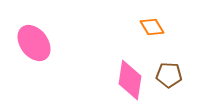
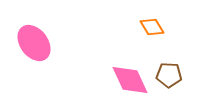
pink diamond: rotated 33 degrees counterclockwise
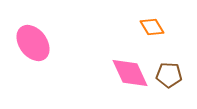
pink ellipse: moved 1 px left
pink diamond: moved 7 px up
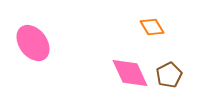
brown pentagon: rotated 30 degrees counterclockwise
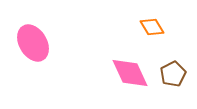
pink ellipse: rotated 6 degrees clockwise
brown pentagon: moved 4 px right, 1 px up
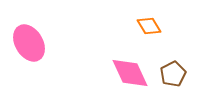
orange diamond: moved 3 px left, 1 px up
pink ellipse: moved 4 px left
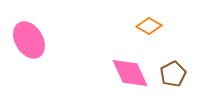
orange diamond: rotated 30 degrees counterclockwise
pink ellipse: moved 3 px up
